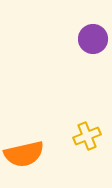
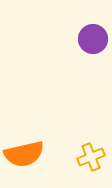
yellow cross: moved 4 px right, 21 px down
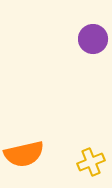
yellow cross: moved 5 px down
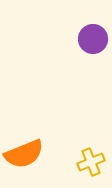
orange semicircle: rotated 9 degrees counterclockwise
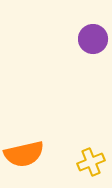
orange semicircle: rotated 9 degrees clockwise
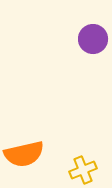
yellow cross: moved 8 px left, 8 px down
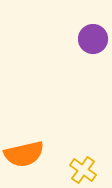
yellow cross: rotated 32 degrees counterclockwise
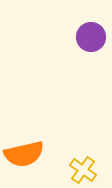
purple circle: moved 2 px left, 2 px up
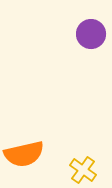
purple circle: moved 3 px up
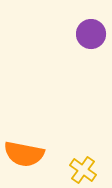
orange semicircle: rotated 24 degrees clockwise
